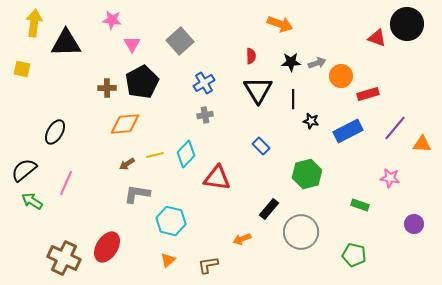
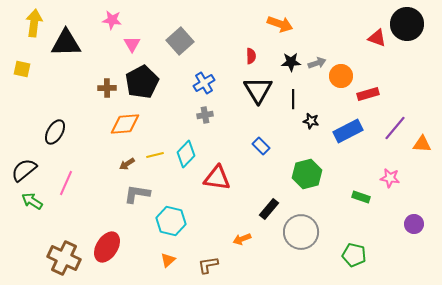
green rectangle at (360, 205): moved 1 px right, 8 px up
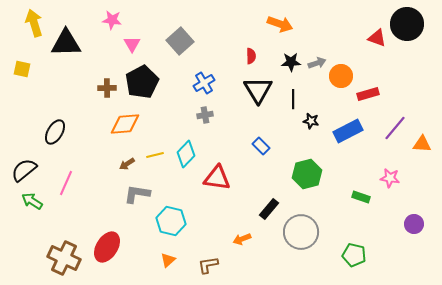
yellow arrow at (34, 23): rotated 24 degrees counterclockwise
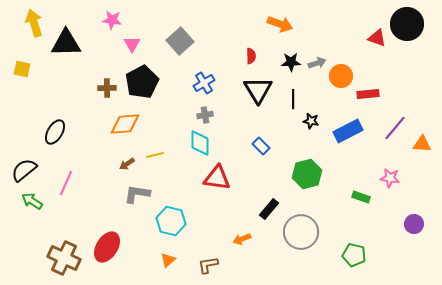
red rectangle at (368, 94): rotated 10 degrees clockwise
cyan diamond at (186, 154): moved 14 px right, 11 px up; rotated 44 degrees counterclockwise
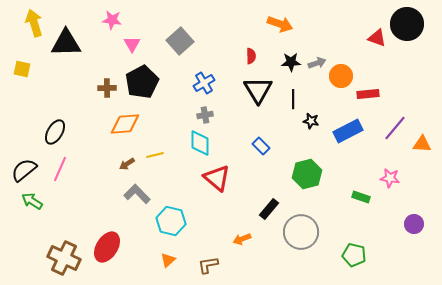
red triangle at (217, 178): rotated 32 degrees clockwise
pink line at (66, 183): moved 6 px left, 14 px up
gray L-shape at (137, 194): rotated 36 degrees clockwise
